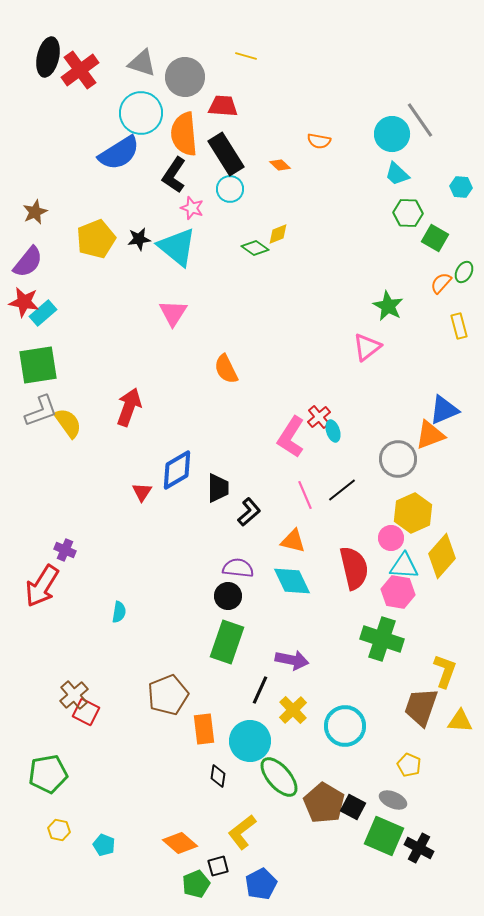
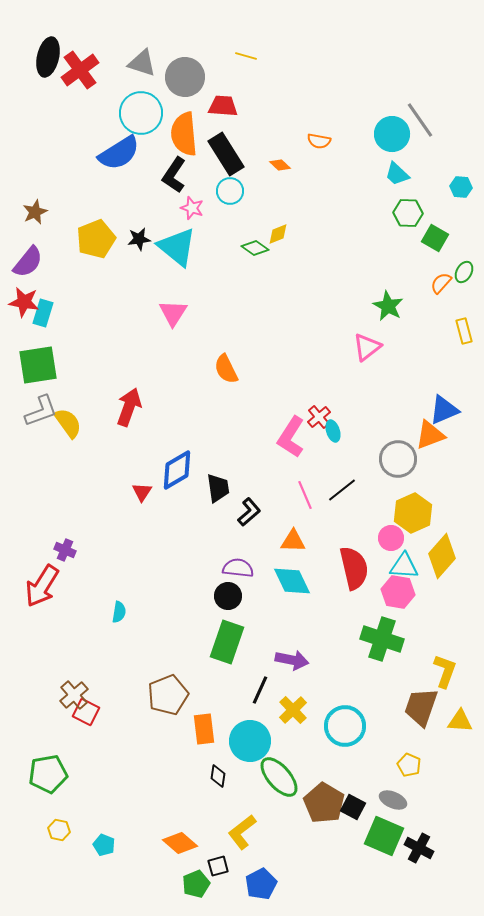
cyan circle at (230, 189): moved 2 px down
cyan rectangle at (43, 313): rotated 32 degrees counterclockwise
yellow rectangle at (459, 326): moved 5 px right, 5 px down
black trapezoid at (218, 488): rotated 8 degrees counterclockwise
orange triangle at (293, 541): rotated 12 degrees counterclockwise
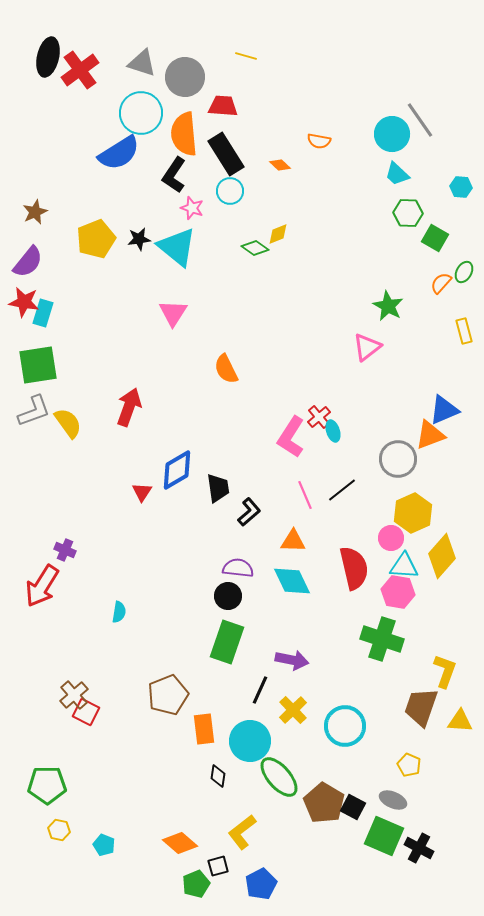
gray L-shape at (41, 411): moved 7 px left
green pentagon at (48, 774): moved 1 px left, 11 px down; rotated 9 degrees clockwise
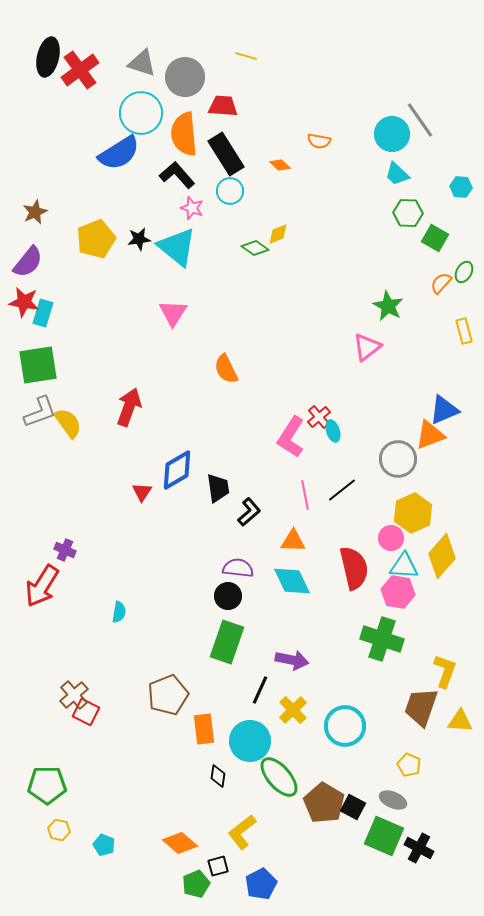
black L-shape at (174, 175): moved 3 px right; rotated 105 degrees clockwise
gray L-shape at (34, 411): moved 6 px right, 1 px down
pink line at (305, 495): rotated 12 degrees clockwise
